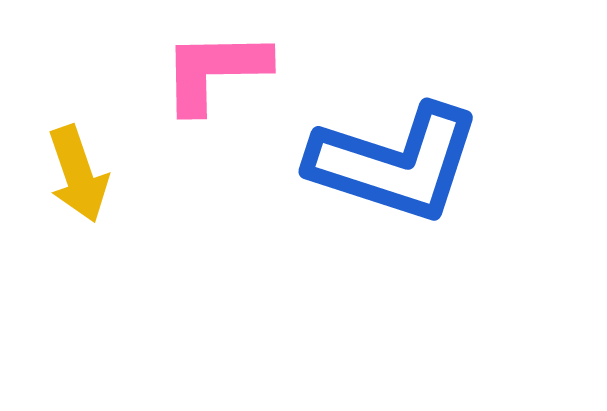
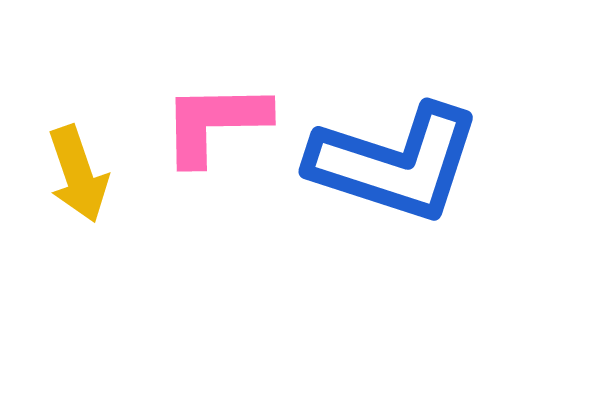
pink L-shape: moved 52 px down
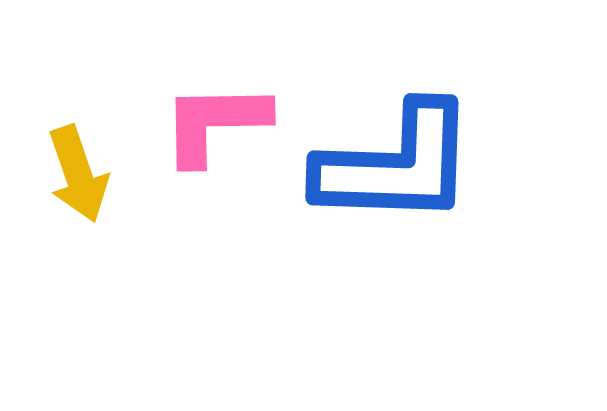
blue L-shape: moved 1 px right, 2 px down; rotated 16 degrees counterclockwise
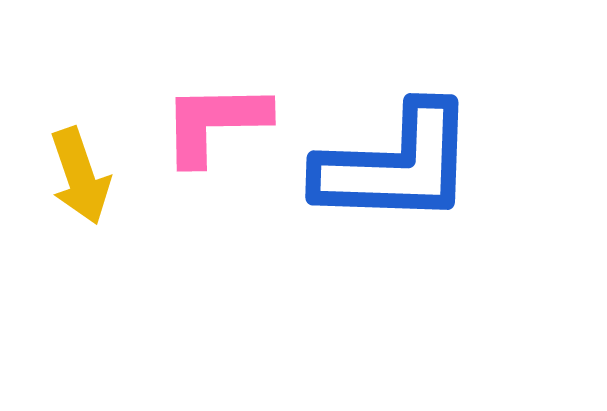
yellow arrow: moved 2 px right, 2 px down
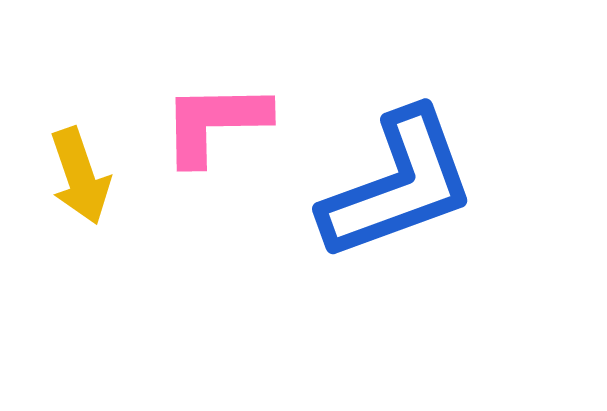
blue L-shape: moved 2 px right, 20 px down; rotated 22 degrees counterclockwise
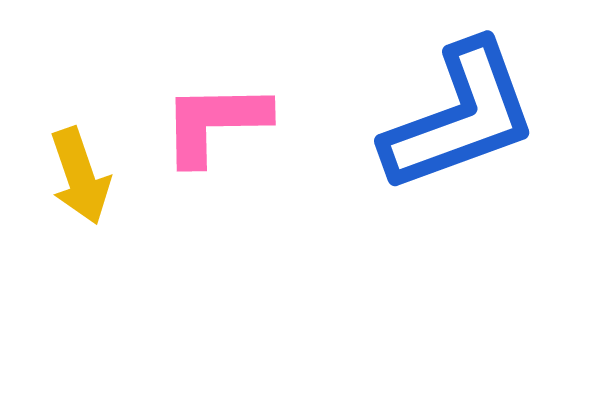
blue L-shape: moved 62 px right, 68 px up
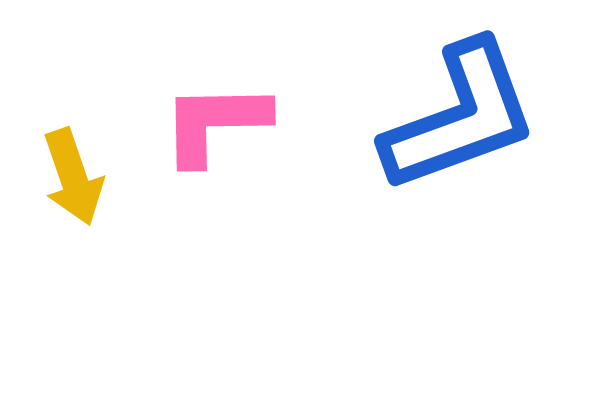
yellow arrow: moved 7 px left, 1 px down
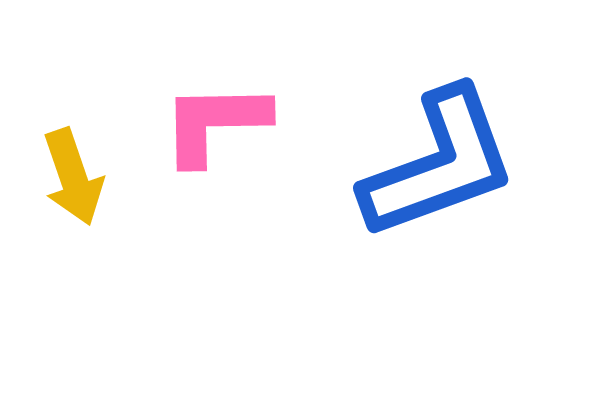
blue L-shape: moved 21 px left, 47 px down
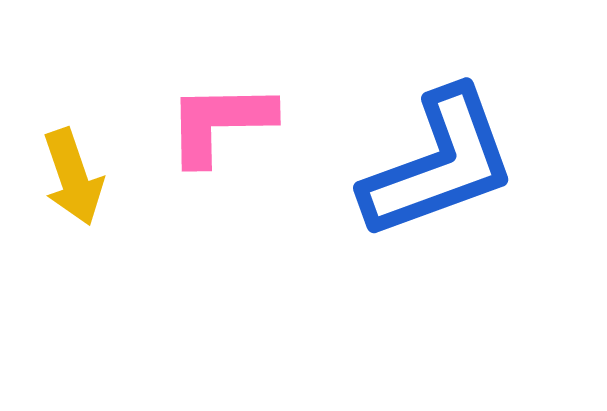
pink L-shape: moved 5 px right
